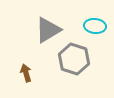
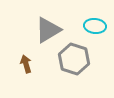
brown arrow: moved 9 px up
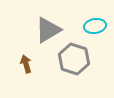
cyan ellipse: rotated 15 degrees counterclockwise
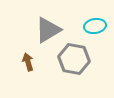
gray hexagon: rotated 8 degrees counterclockwise
brown arrow: moved 2 px right, 2 px up
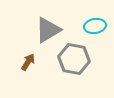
brown arrow: rotated 48 degrees clockwise
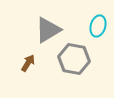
cyan ellipse: moved 3 px right; rotated 65 degrees counterclockwise
brown arrow: moved 1 px down
